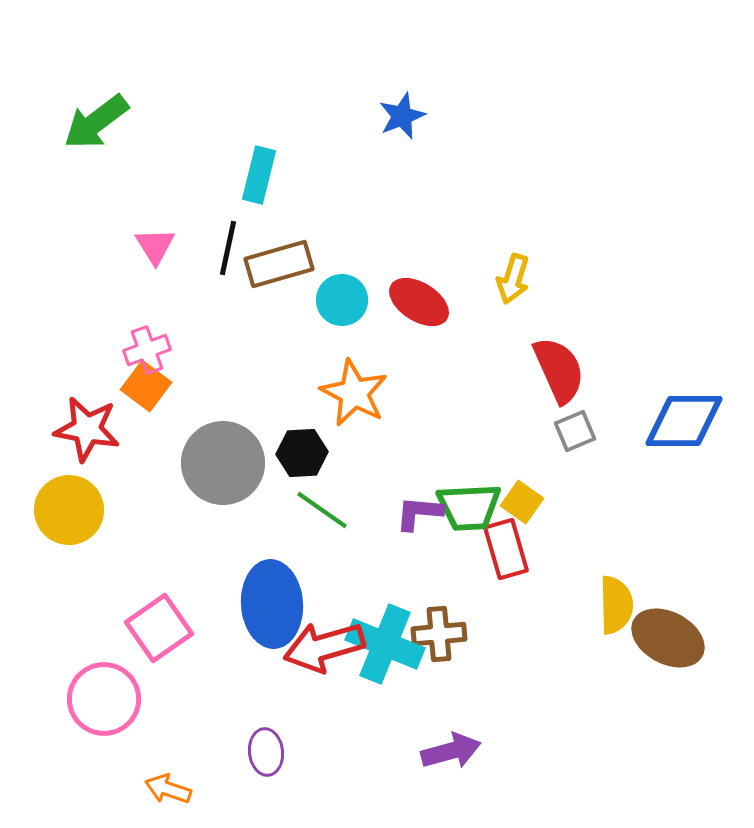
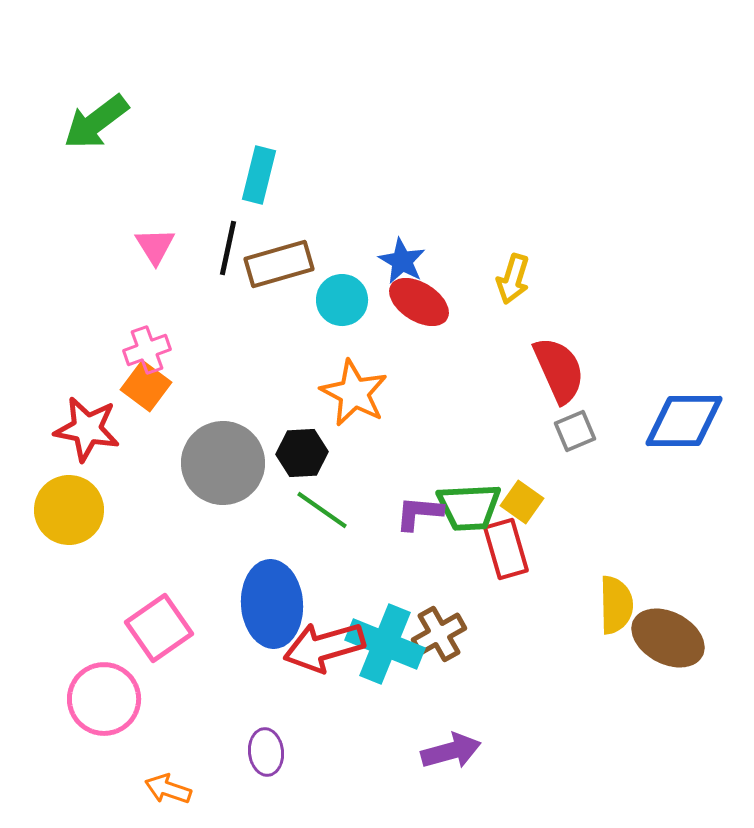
blue star: moved 145 px down; rotated 21 degrees counterclockwise
brown cross: rotated 24 degrees counterclockwise
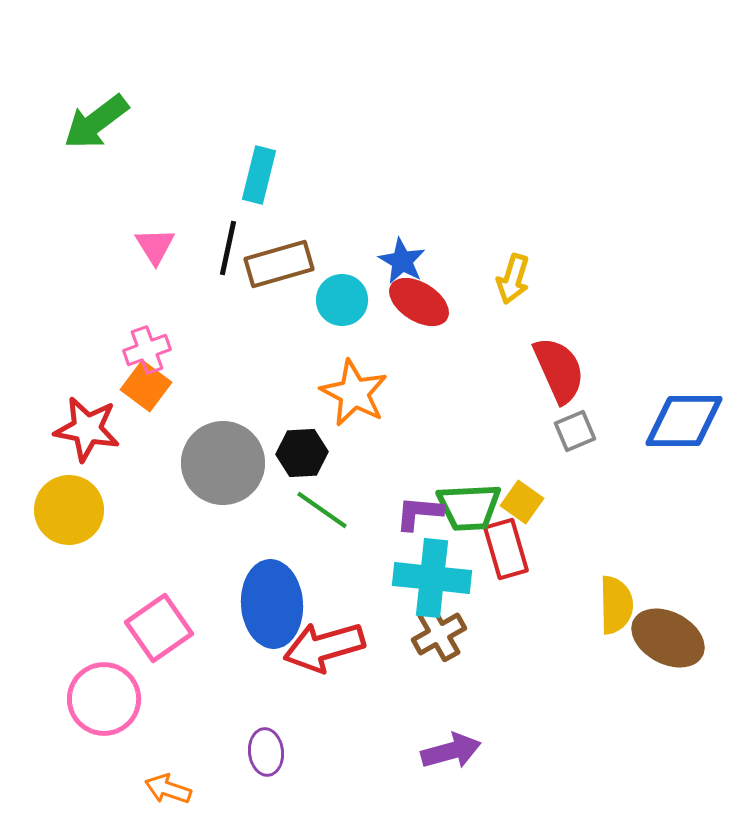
cyan cross: moved 47 px right, 66 px up; rotated 16 degrees counterclockwise
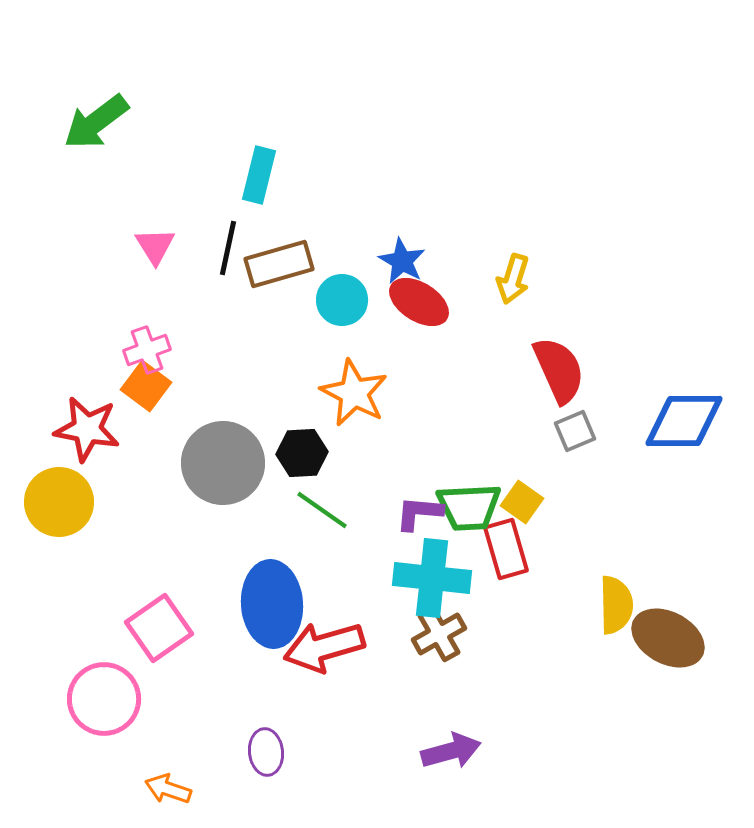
yellow circle: moved 10 px left, 8 px up
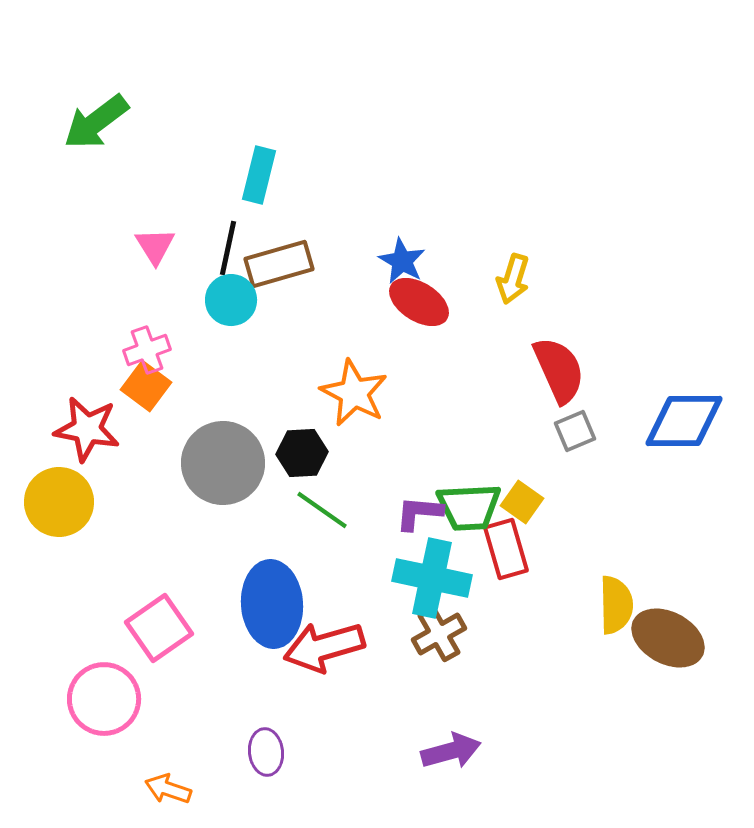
cyan circle: moved 111 px left
cyan cross: rotated 6 degrees clockwise
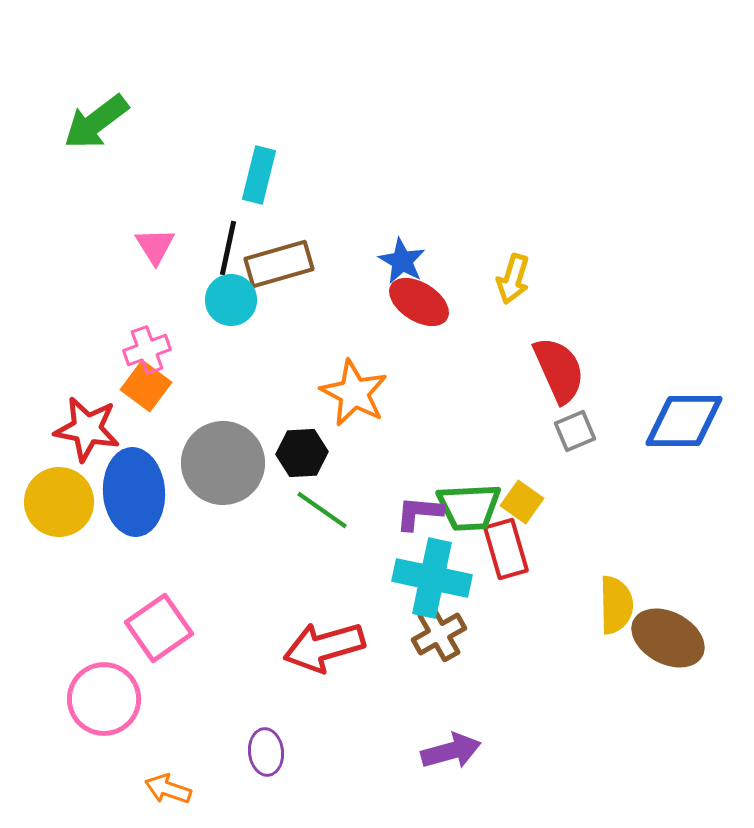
blue ellipse: moved 138 px left, 112 px up
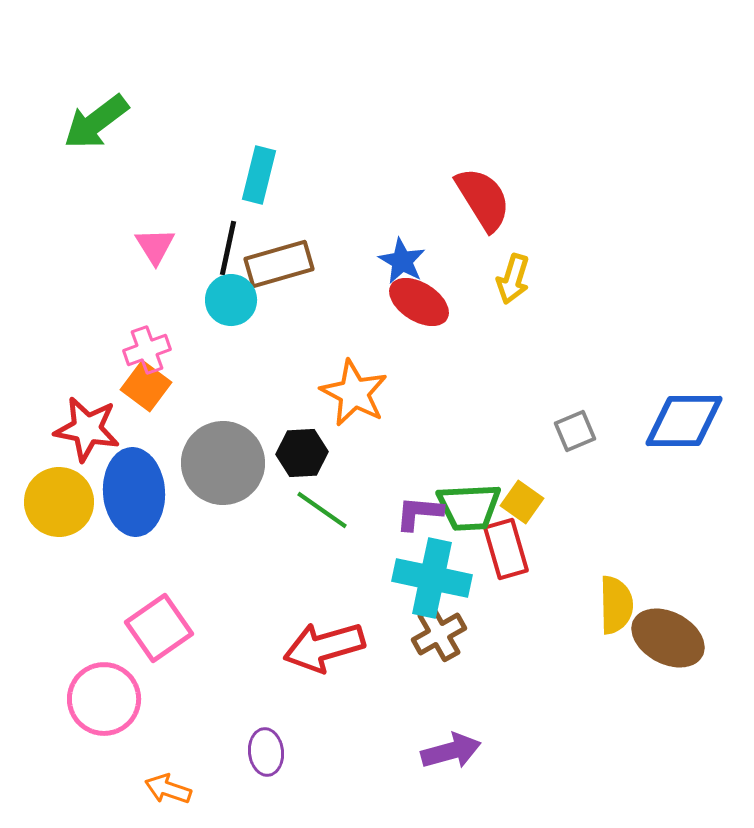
red semicircle: moved 76 px left, 171 px up; rotated 8 degrees counterclockwise
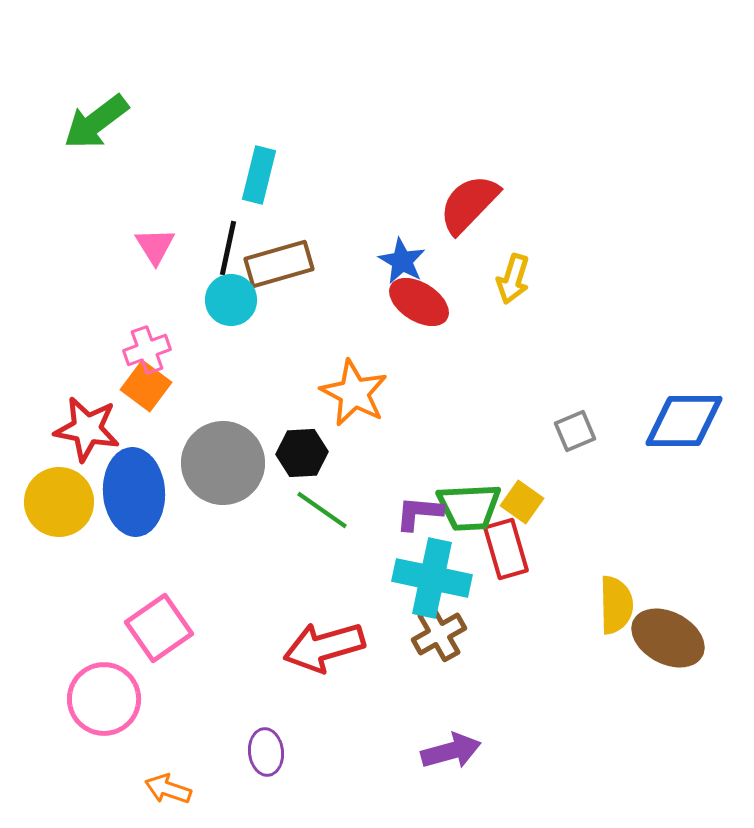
red semicircle: moved 14 px left, 5 px down; rotated 104 degrees counterclockwise
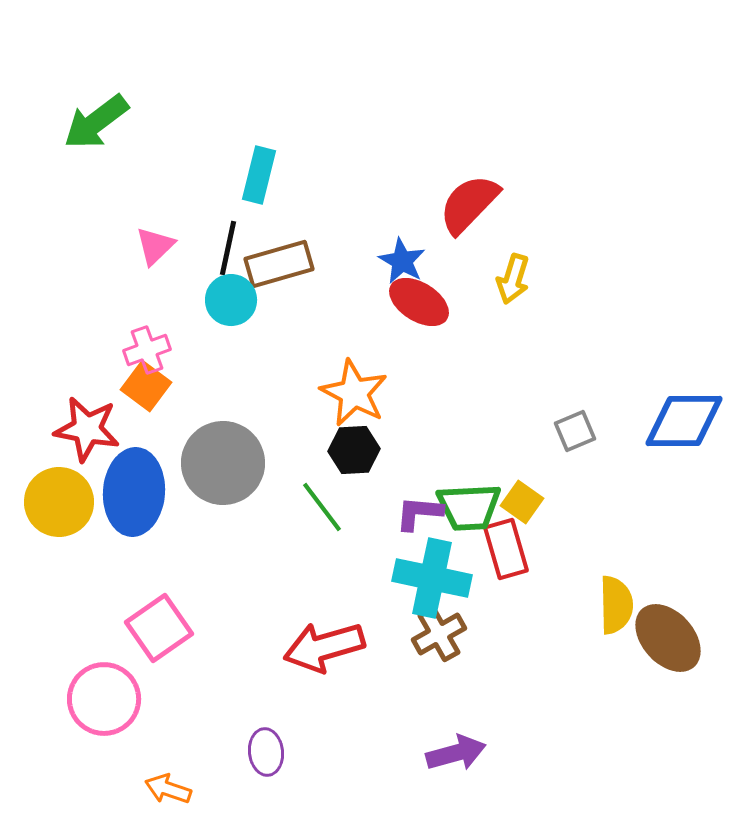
pink triangle: rotated 18 degrees clockwise
black hexagon: moved 52 px right, 3 px up
blue ellipse: rotated 8 degrees clockwise
green line: moved 3 px up; rotated 18 degrees clockwise
brown ellipse: rotated 20 degrees clockwise
purple arrow: moved 5 px right, 2 px down
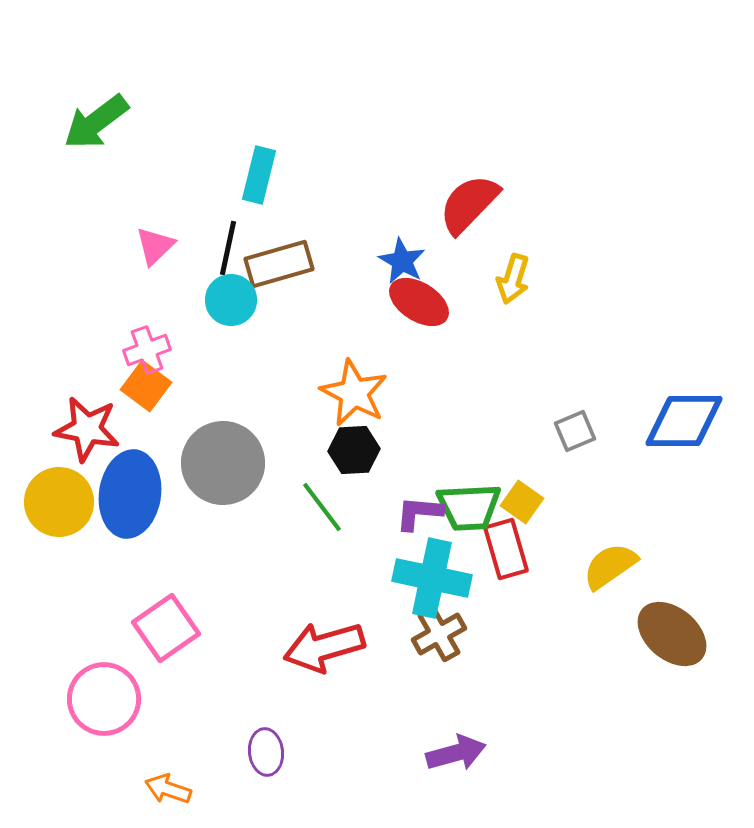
blue ellipse: moved 4 px left, 2 px down; rotated 4 degrees clockwise
yellow semicircle: moved 6 px left, 39 px up; rotated 124 degrees counterclockwise
pink square: moved 7 px right
brown ellipse: moved 4 px right, 4 px up; rotated 8 degrees counterclockwise
